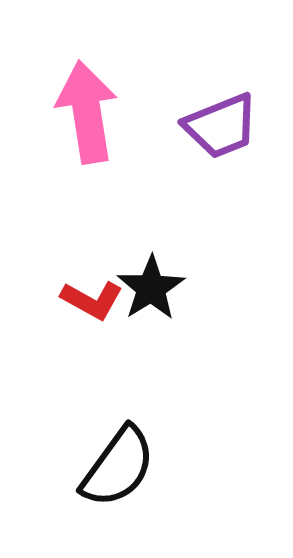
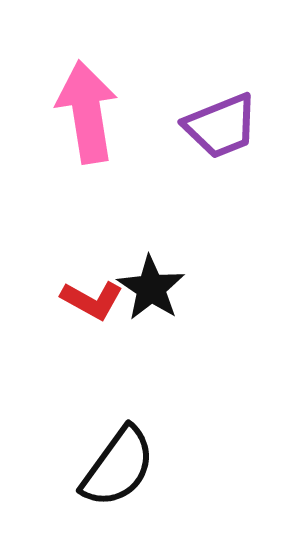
black star: rotated 6 degrees counterclockwise
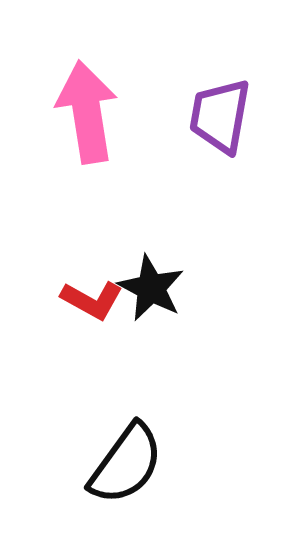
purple trapezoid: moved 1 px left, 10 px up; rotated 122 degrees clockwise
black star: rotated 6 degrees counterclockwise
black semicircle: moved 8 px right, 3 px up
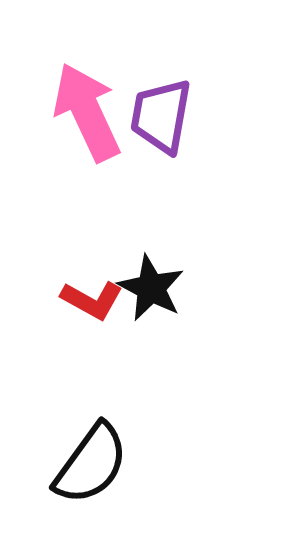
pink arrow: rotated 16 degrees counterclockwise
purple trapezoid: moved 59 px left
black semicircle: moved 35 px left
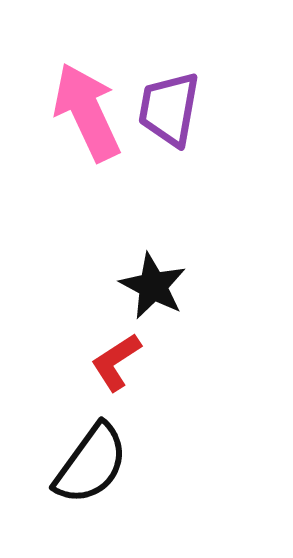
purple trapezoid: moved 8 px right, 7 px up
black star: moved 2 px right, 2 px up
red L-shape: moved 24 px right, 62 px down; rotated 118 degrees clockwise
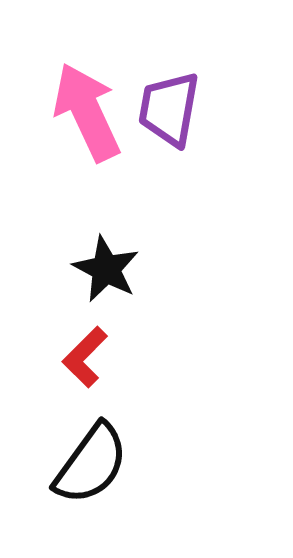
black star: moved 47 px left, 17 px up
red L-shape: moved 31 px left, 5 px up; rotated 12 degrees counterclockwise
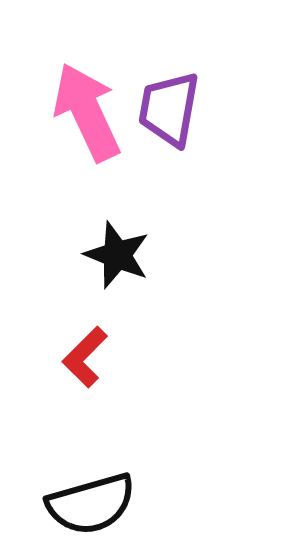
black star: moved 11 px right, 14 px up; rotated 6 degrees counterclockwise
black semicircle: moved 40 px down; rotated 38 degrees clockwise
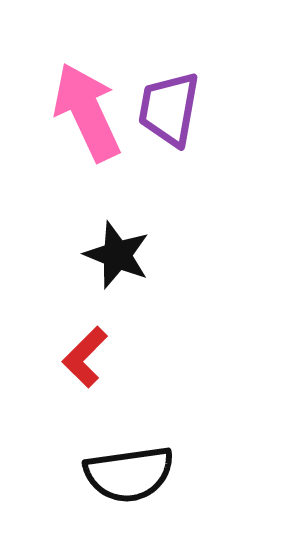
black semicircle: moved 38 px right, 30 px up; rotated 8 degrees clockwise
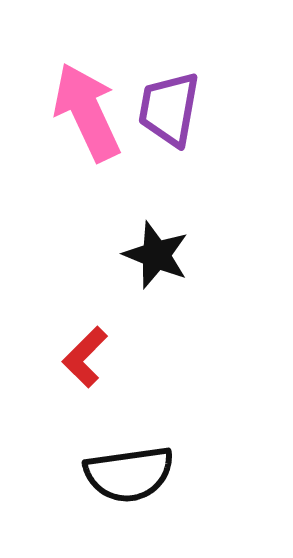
black star: moved 39 px right
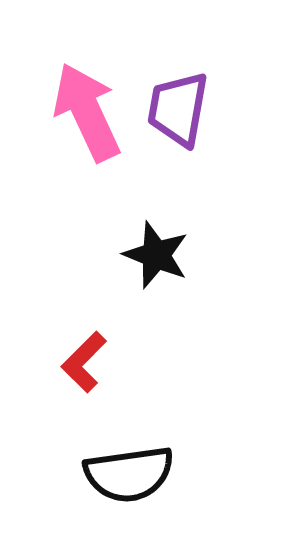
purple trapezoid: moved 9 px right
red L-shape: moved 1 px left, 5 px down
